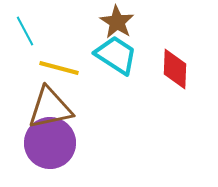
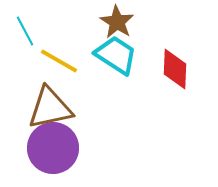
yellow line: moved 7 px up; rotated 15 degrees clockwise
purple circle: moved 3 px right, 5 px down
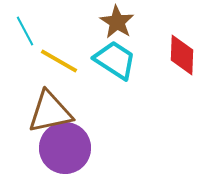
cyan trapezoid: moved 1 px left, 5 px down
red diamond: moved 7 px right, 14 px up
brown triangle: moved 4 px down
purple circle: moved 12 px right
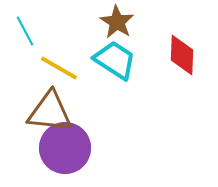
yellow line: moved 7 px down
brown triangle: rotated 18 degrees clockwise
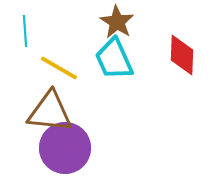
cyan line: rotated 24 degrees clockwise
cyan trapezoid: moved 1 px left, 1 px up; rotated 147 degrees counterclockwise
